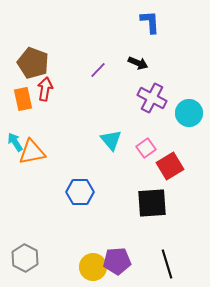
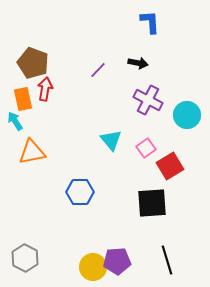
black arrow: rotated 12 degrees counterclockwise
purple cross: moved 4 px left, 2 px down
cyan circle: moved 2 px left, 2 px down
cyan arrow: moved 21 px up
black line: moved 4 px up
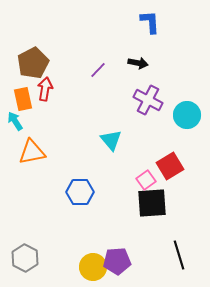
brown pentagon: rotated 24 degrees clockwise
pink square: moved 32 px down
black line: moved 12 px right, 5 px up
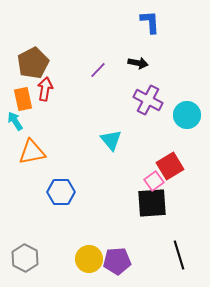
pink square: moved 8 px right, 1 px down
blue hexagon: moved 19 px left
yellow circle: moved 4 px left, 8 px up
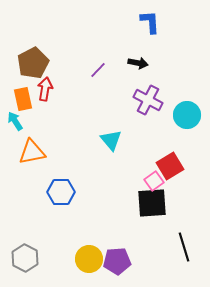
black line: moved 5 px right, 8 px up
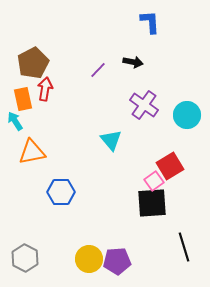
black arrow: moved 5 px left, 1 px up
purple cross: moved 4 px left, 5 px down; rotated 8 degrees clockwise
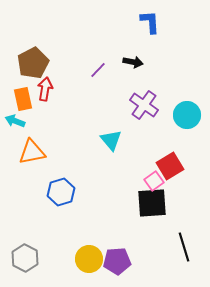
cyan arrow: rotated 36 degrees counterclockwise
blue hexagon: rotated 16 degrees counterclockwise
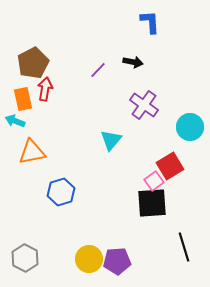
cyan circle: moved 3 px right, 12 px down
cyan triangle: rotated 20 degrees clockwise
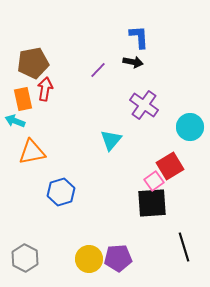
blue L-shape: moved 11 px left, 15 px down
brown pentagon: rotated 16 degrees clockwise
purple pentagon: moved 1 px right, 3 px up
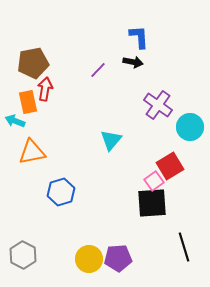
orange rectangle: moved 5 px right, 3 px down
purple cross: moved 14 px right
gray hexagon: moved 2 px left, 3 px up
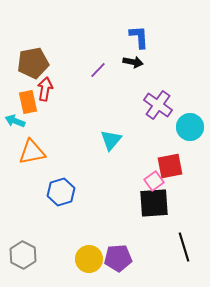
red square: rotated 20 degrees clockwise
black square: moved 2 px right
